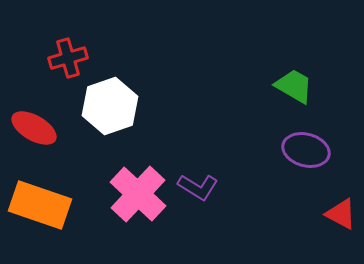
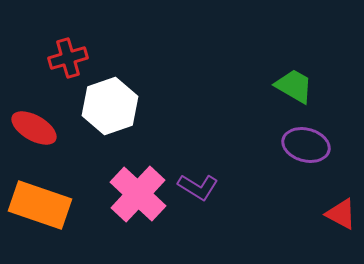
purple ellipse: moved 5 px up
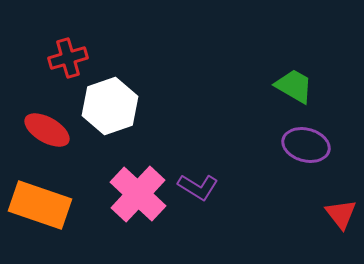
red ellipse: moved 13 px right, 2 px down
red triangle: rotated 24 degrees clockwise
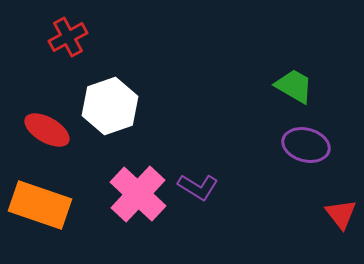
red cross: moved 21 px up; rotated 12 degrees counterclockwise
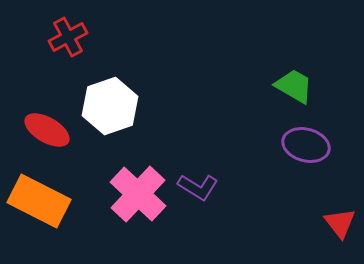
orange rectangle: moved 1 px left, 4 px up; rotated 8 degrees clockwise
red triangle: moved 1 px left, 9 px down
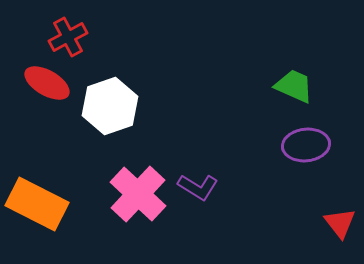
green trapezoid: rotated 6 degrees counterclockwise
red ellipse: moved 47 px up
purple ellipse: rotated 21 degrees counterclockwise
orange rectangle: moved 2 px left, 3 px down
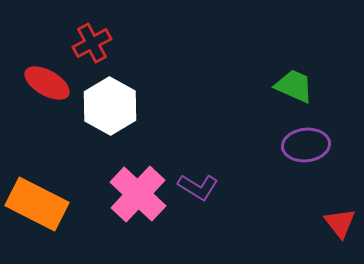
red cross: moved 24 px right, 6 px down
white hexagon: rotated 12 degrees counterclockwise
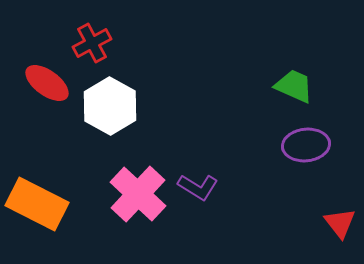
red ellipse: rotated 6 degrees clockwise
